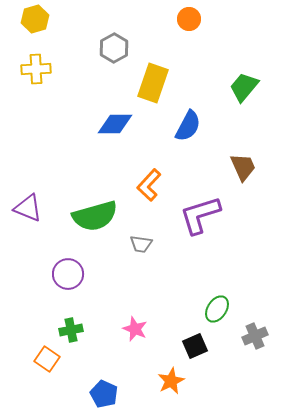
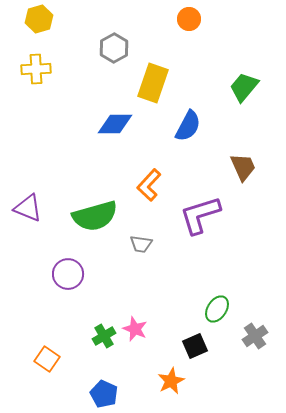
yellow hexagon: moved 4 px right
green cross: moved 33 px right, 6 px down; rotated 20 degrees counterclockwise
gray cross: rotated 10 degrees counterclockwise
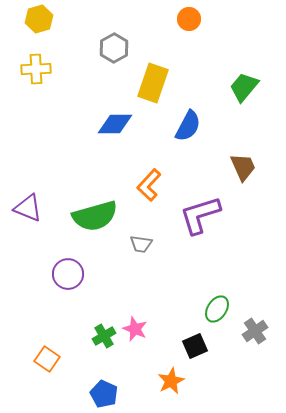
gray cross: moved 5 px up
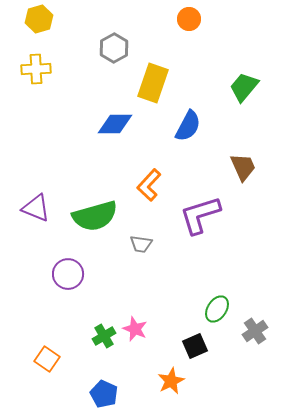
purple triangle: moved 8 px right
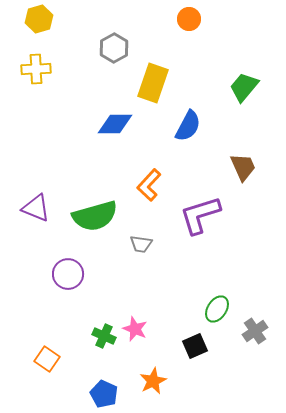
green cross: rotated 35 degrees counterclockwise
orange star: moved 18 px left
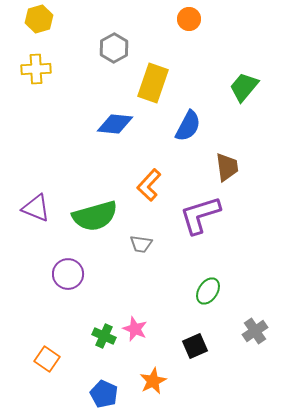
blue diamond: rotated 6 degrees clockwise
brown trapezoid: moved 16 px left; rotated 16 degrees clockwise
green ellipse: moved 9 px left, 18 px up
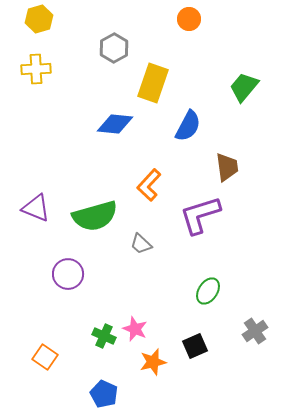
gray trapezoid: rotated 35 degrees clockwise
orange square: moved 2 px left, 2 px up
orange star: moved 19 px up; rotated 12 degrees clockwise
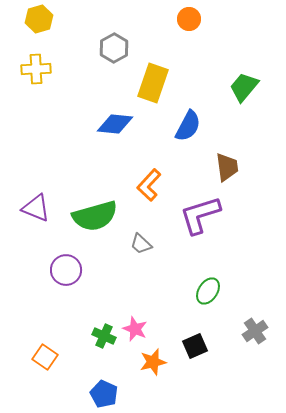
purple circle: moved 2 px left, 4 px up
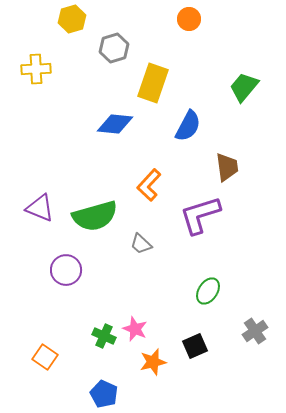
yellow hexagon: moved 33 px right
gray hexagon: rotated 12 degrees clockwise
purple triangle: moved 4 px right
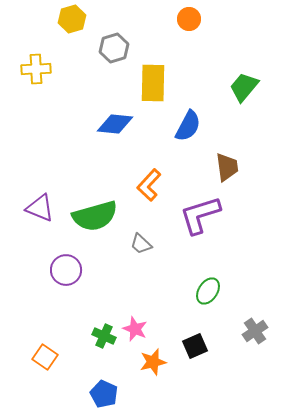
yellow rectangle: rotated 18 degrees counterclockwise
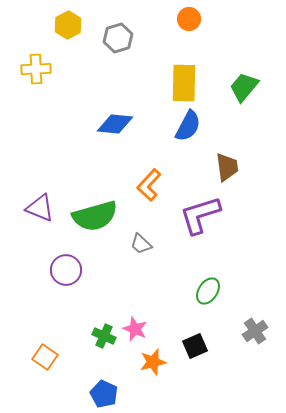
yellow hexagon: moved 4 px left, 6 px down; rotated 12 degrees counterclockwise
gray hexagon: moved 4 px right, 10 px up
yellow rectangle: moved 31 px right
